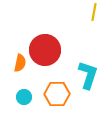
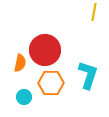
orange hexagon: moved 6 px left, 11 px up
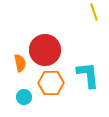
yellow line: rotated 30 degrees counterclockwise
orange semicircle: rotated 24 degrees counterclockwise
cyan L-shape: rotated 24 degrees counterclockwise
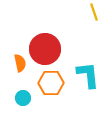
red circle: moved 1 px up
cyan circle: moved 1 px left, 1 px down
